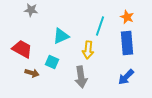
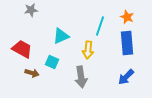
gray star: rotated 16 degrees counterclockwise
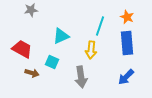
yellow arrow: moved 3 px right
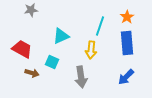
orange star: rotated 16 degrees clockwise
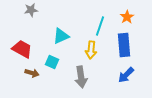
blue rectangle: moved 3 px left, 2 px down
blue arrow: moved 2 px up
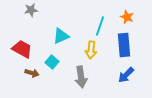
orange star: rotated 16 degrees counterclockwise
cyan square: rotated 16 degrees clockwise
